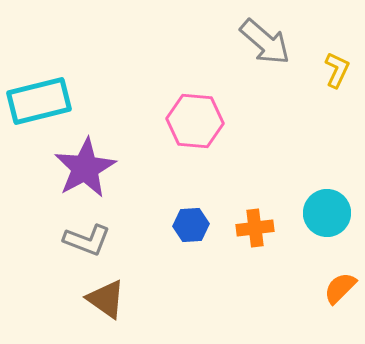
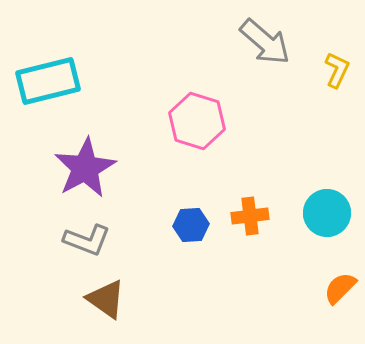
cyan rectangle: moved 9 px right, 20 px up
pink hexagon: moved 2 px right; rotated 12 degrees clockwise
orange cross: moved 5 px left, 12 px up
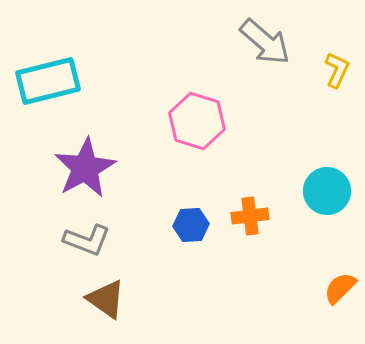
cyan circle: moved 22 px up
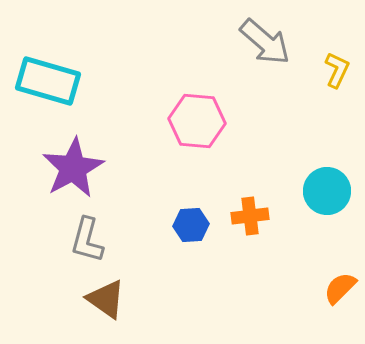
cyan rectangle: rotated 30 degrees clockwise
pink hexagon: rotated 12 degrees counterclockwise
purple star: moved 12 px left
gray L-shape: rotated 84 degrees clockwise
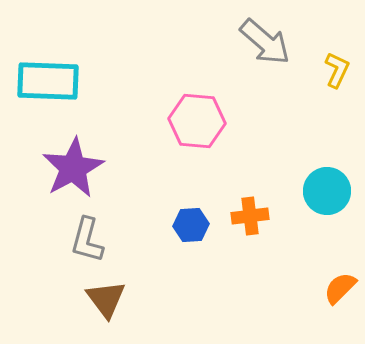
cyan rectangle: rotated 14 degrees counterclockwise
brown triangle: rotated 18 degrees clockwise
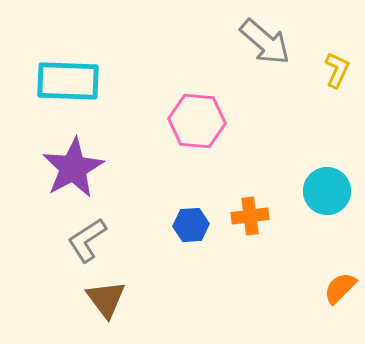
cyan rectangle: moved 20 px right
gray L-shape: rotated 42 degrees clockwise
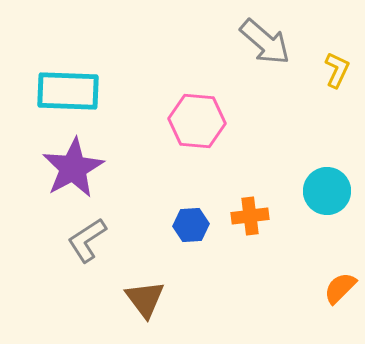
cyan rectangle: moved 10 px down
brown triangle: moved 39 px right
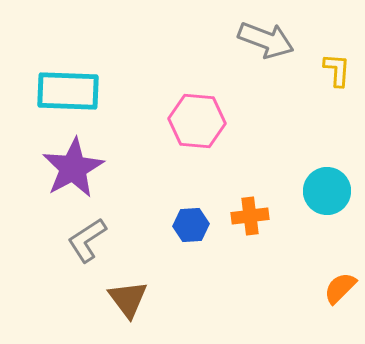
gray arrow: moved 1 px right, 2 px up; rotated 20 degrees counterclockwise
yellow L-shape: rotated 21 degrees counterclockwise
brown triangle: moved 17 px left
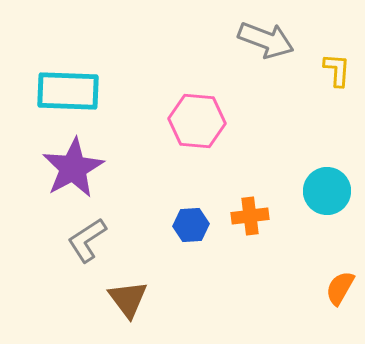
orange semicircle: rotated 15 degrees counterclockwise
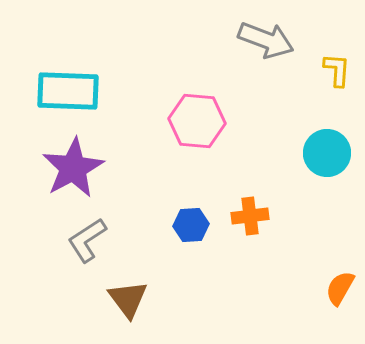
cyan circle: moved 38 px up
